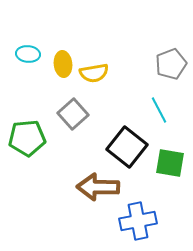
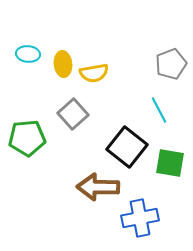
blue cross: moved 2 px right, 3 px up
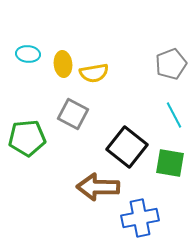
cyan line: moved 15 px right, 5 px down
gray square: rotated 20 degrees counterclockwise
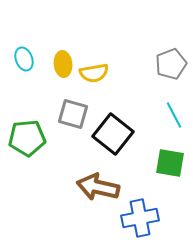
cyan ellipse: moved 4 px left, 5 px down; rotated 65 degrees clockwise
gray square: rotated 12 degrees counterclockwise
black square: moved 14 px left, 13 px up
brown arrow: rotated 12 degrees clockwise
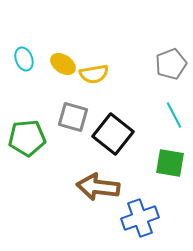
yellow ellipse: rotated 50 degrees counterclockwise
yellow semicircle: moved 1 px down
gray square: moved 3 px down
brown arrow: rotated 6 degrees counterclockwise
blue cross: rotated 9 degrees counterclockwise
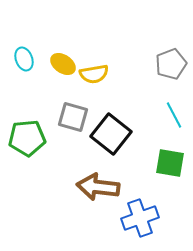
black square: moved 2 px left
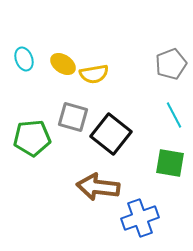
green pentagon: moved 5 px right
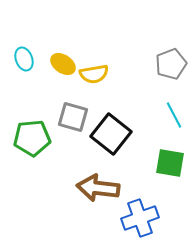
brown arrow: moved 1 px down
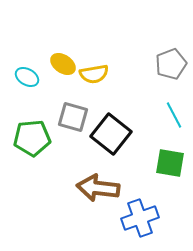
cyan ellipse: moved 3 px right, 18 px down; rotated 40 degrees counterclockwise
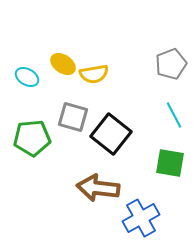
blue cross: moved 1 px right; rotated 9 degrees counterclockwise
